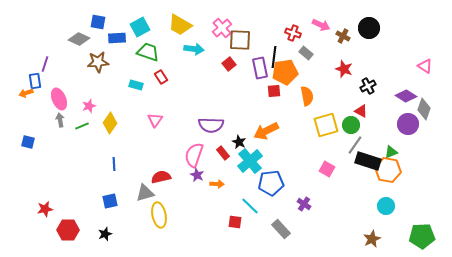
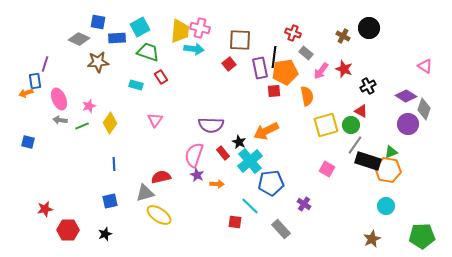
yellow trapezoid at (180, 25): moved 6 px down; rotated 115 degrees counterclockwise
pink arrow at (321, 25): moved 46 px down; rotated 102 degrees clockwise
pink cross at (222, 28): moved 22 px left; rotated 36 degrees counterclockwise
gray arrow at (60, 120): rotated 72 degrees counterclockwise
yellow ellipse at (159, 215): rotated 45 degrees counterclockwise
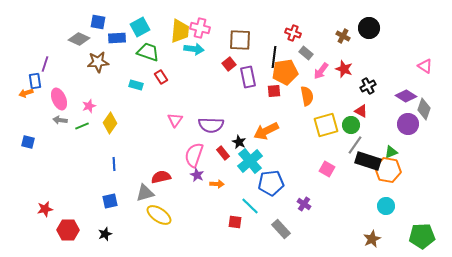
purple rectangle at (260, 68): moved 12 px left, 9 px down
pink triangle at (155, 120): moved 20 px right
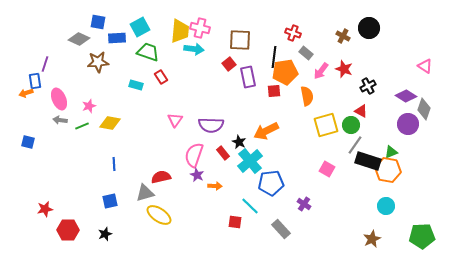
yellow diamond at (110, 123): rotated 65 degrees clockwise
orange arrow at (217, 184): moved 2 px left, 2 px down
